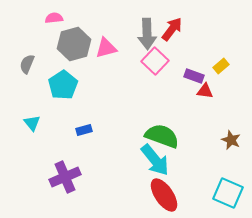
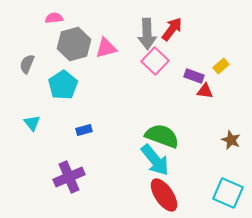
purple cross: moved 4 px right
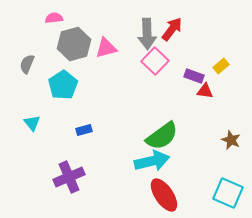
green semicircle: rotated 124 degrees clockwise
cyan arrow: moved 3 px left, 1 px down; rotated 64 degrees counterclockwise
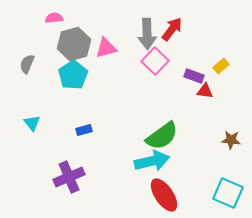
cyan pentagon: moved 10 px right, 10 px up
brown star: rotated 18 degrees counterclockwise
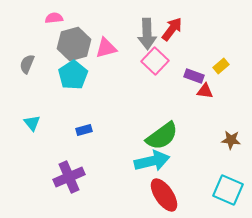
cyan square: moved 3 px up
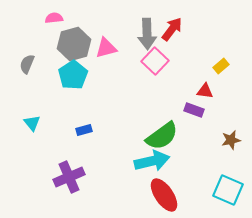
purple rectangle: moved 34 px down
brown star: rotated 18 degrees counterclockwise
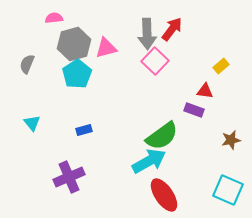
cyan pentagon: moved 4 px right, 1 px up
cyan arrow: moved 3 px left; rotated 16 degrees counterclockwise
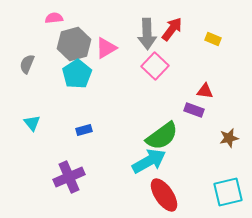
pink triangle: rotated 15 degrees counterclockwise
pink square: moved 5 px down
yellow rectangle: moved 8 px left, 27 px up; rotated 63 degrees clockwise
brown star: moved 2 px left, 2 px up
cyan square: moved 2 px down; rotated 36 degrees counterclockwise
